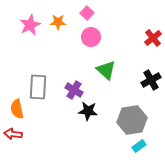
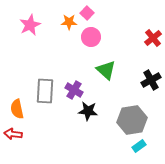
orange star: moved 11 px right
gray rectangle: moved 7 px right, 4 px down
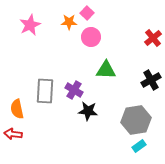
green triangle: rotated 40 degrees counterclockwise
gray hexagon: moved 4 px right
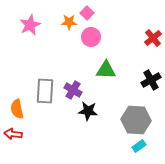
purple cross: moved 1 px left
gray hexagon: rotated 12 degrees clockwise
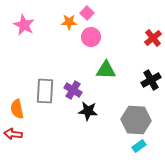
pink star: moved 6 px left; rotated 20 degrees counterclockwise
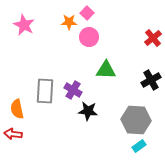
pink circle: moved 2 px left
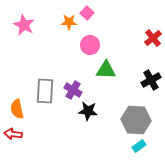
pink circle: moved 1 px right, 8 px down
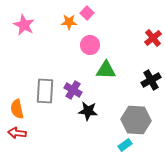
red arrow: moved 4 px right, 1 px up
cyan rectangle: moved 14 px left, 1 px up
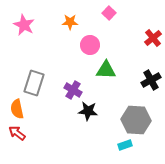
pink square: moved 22 px right
orange star: moved 1 px right
gray rectangle: moved 11 px left, 8 px up; rotated 15 degrees clockwise
red arrow: rotated 30 degrees clockwise
cyan rectangle: rotated 16 degrees clockwise
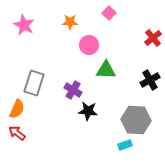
pink circle: moved 1 px left
black cross: moved 1 px left
orange semicircle: rotated 144 degrees counterclockwise
